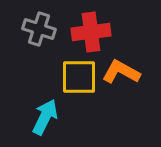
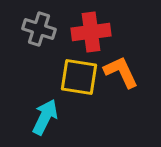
orange L-shape: rotated 36 degrees clockwise
yellow square: rotated 9 degrees clockwise
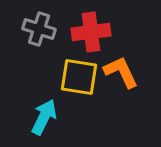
cyan arrow: moved 1 px left
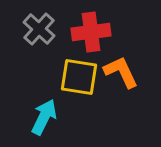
gray cross: rotated 24 degrees clockwise
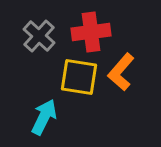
gray cross: moved 7 px down
orange L-shape: rotated 114 degrees counterclockwise
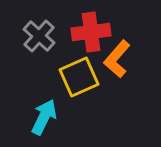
orange L-shape: moved 4 px left, 13 px up
yellow square: rotated 33 degrees counterclockwise
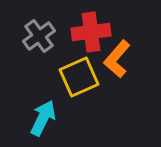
gray cross: rotated 12 degrees clockwise
cyan arrow: moved 1 px left, 1 px down
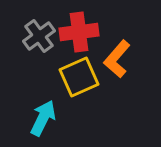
red cross: moved 12 px left
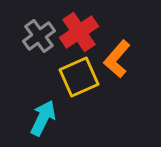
red cross: rotated 27 degrees counterclockwise
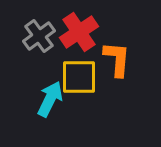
orange L-shape: rotated 144 degrees clockwise
yellow square: rotated 24 degrees clockwise
cyan arrow: moved 7 px right, 19 px up
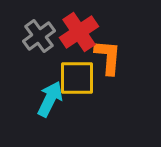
orange L-shape: moved 9 px left, 2 px up
yellow square: moved 2 px left, 1 px down
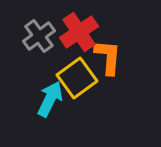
yellow square: rotated 36 degrees counterclockwise
